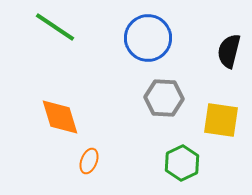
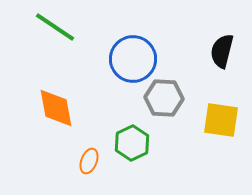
blue circle: moved 15 px left, 21 px down
black semicircle: moved 7 px left
orange diamond: moved 4 px left, 9 px up; rotated 6 degrees clockwise
green hexagon: moved 50 px left, 20 px up
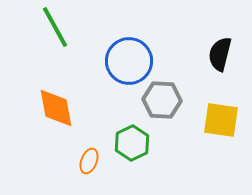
green line: rotated 27 degrees clockwise
black semicircle: moved 2 px left, 3 px down
blue circle: moved 4 px left, 2 px down
gray hexagon: moved 2 px left, 2 px down
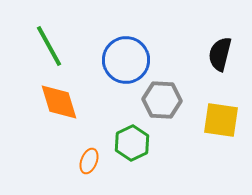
green line: moved 6 px left, 19 px down
blue circle: moved 3 px left, 1 px up
orange diamond: moved 3 px right, 6 px up; rotated 6 degrees counterclockwise
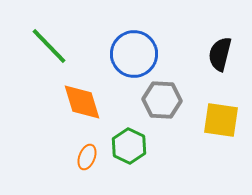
green line: rotated 15 degrees counterclockwise
blue circle: moved 8 px right, 6 px up
orange diamond: moved 23 px right
green hexagon: moved 3 px left, 3 px down; rotated 8 degrees counterclockwise
orange ellipse: moved 2 px left, 4 px up
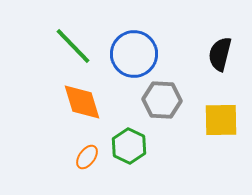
green line: moved 24 px right
yellow square: rotated 9 degrees counterclockwise
orange ellipse: rotated 15 degrees clockwise
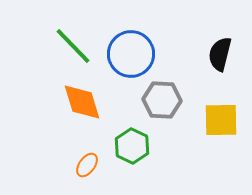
blue circle: moved 3 px left
green hexagon: moved 3 px right
orange ellipse: moved 8 px down
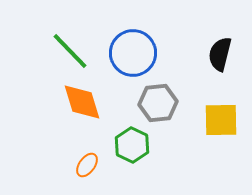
green line: moved 3 px left, 5 px down
blue circle: moved 2 px right, 1 px up
gray hexagon: moved 4 px left, 3 px down; rotated 9 degrees counterclockwise
green hexagon: moved 1 px up
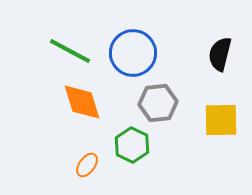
green line: rotated 18 degrees counterclockwise
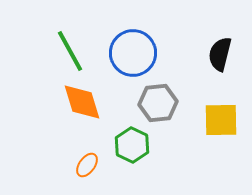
green line: rotated 33 degrees clockwise
